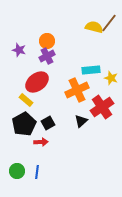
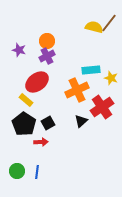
black pentagon: rotated 10 degrees counterclockwise
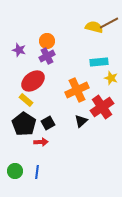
brown line: rotated 24 degrees clockwise
cyan rectangle: moved 8 px right, 8 px up
red ellipse: moved 4 px left, 1 px up
green circle: moved 2 px left
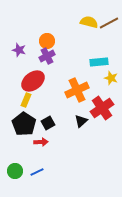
yellow semicircle: moved 5 px left, 5 px up
yellow rectangle: rotated 72 degrees clockwise
red cross: moved 1 px down
blue line: rotated 56 degrees clockwise
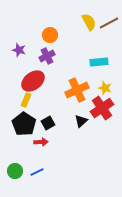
yellow semicircle: rotated 48 degrees clockwise
orange circle: moved 3 px right, 6 px up
yellow star: moved 6 px left, 10 px down
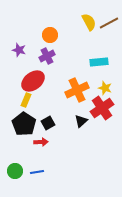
blue line: rotated 16 degrees clockwise
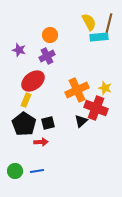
brown line: rotated 48 degrees counterclockwise
cyan rectangle: moved 25 px up
red cross: moved 6 px left; rotated 35 degrees counterclockwise
black square: rotated 16 degrees clockwise
blue line: moved 1 px up
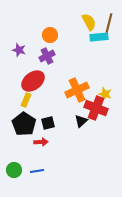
yellow star: moved 6 px down
green circle: moved 1 px left, 1 px up
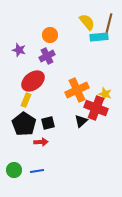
yellow semicircle: moved 2 px left; rotated 12 degrees counterclockwise
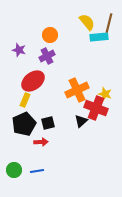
yellow rectangle: moved 1 px left
black pentagon: rotated 15 degrees clockwise
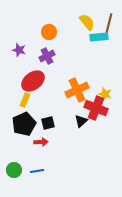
orange circle: moved 1 px left, 3 px up
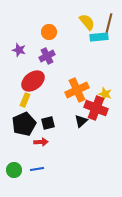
blue line: moved 2 px up
